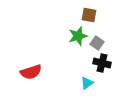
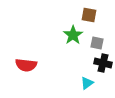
green star: moved 5 px left, 1 px up; rotated 18 degrees counterclockwise
gray square: rotated 24 degrees counterclockwise
black cross: moved 1 px right
red semicircle: moved 5 px left, 7 px up; rotated 25 degrees clockwise
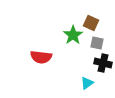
brown square: moved 2 px right, 8 px down; rotated 14 degrees clockwise
red semicircle: moved 15 px right, 8 px up
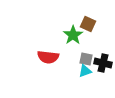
brown square: moved 3 px left, 1 px down
gray square: moved 11 px left, 16 px down
red semicircle: moved 7 px right
cyan triangle: moved 2 px left, 12 px up; rotated 16 degrees clockwise
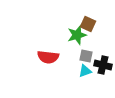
green star: moved 4 px right; rotated 18 degrees clockwise
gray square: moved 3 px up
black cross: moved 2 px down
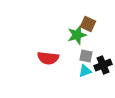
red semicircle: moved 1 px down
black cross: rotated 36 degrees counterclockwise
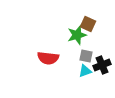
black cross: moved 1 px left
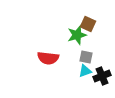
gray square: moved 1 px down
black cross: moved 11 px down
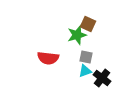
black cross: moved 2 px down; rotated 30 degrees counterclockwise
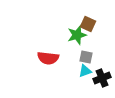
black cross: rotated 30 degrees clockwise
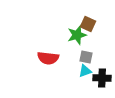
black cross: rotated 24 degrees clockwise
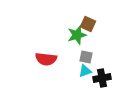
red semicircle: moved 2 px left, 1 px down
black cross: rotated 12 degrees counterclockwise
